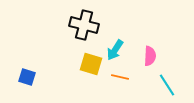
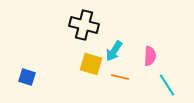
cyan arrow: moved 1 px left, 1 px down
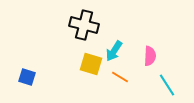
orange line: rotated 18 degrees clockwise
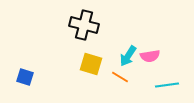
cyan arrow: moved 14 px right, 5 px down
pink semicircle: rotated 78 degrees clockwise
blue square: moved 2 px left
cyan line: rotated 65 degrees counterclockwise
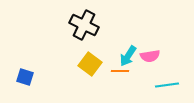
black cross: rotated 12 degrees clockwise
yellow square: moved 1 px left; rotated 20 degrees clockwise
orange line: moved 6 px up; rotated 30 degrees counterclockwise
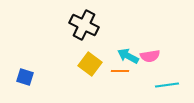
cyan arrow: rotated 85 degrees clockwise
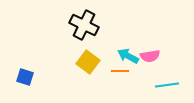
yellow square: moved 2 px left, 2 px up
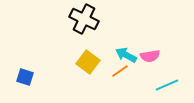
black cross: moved 6 px up
cyan arrow: moved 2 px left, 1 px up
orange line: rotated 36 degrees counterclockwise
cyan line: rotated 15 degrees counterclockwise
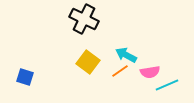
pink semicircle: moved 16 px down
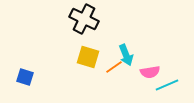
cyan arrow: rotated 140 degrees counterclockwise
yellow square: moved 5 px up; rotated 20 degrees counterclockwise
orange line: moved 6 px left, 4 px up
